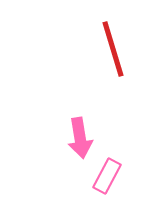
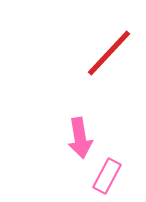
red line: moved 4 px left, 4 px down; rotated 60 degrees clockwise
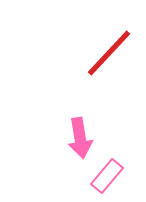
pink rectangle: rotated 12 degrees clockwise
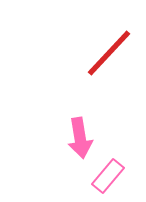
pink rectangle: moved 1 px right
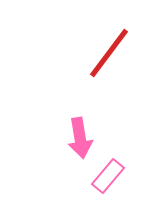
red line: rotated 6 degrees counterclockwise
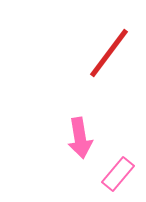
pink rectangle: moved 10 px right, 2 px up
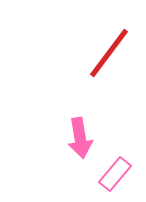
pink rectangle: moved 3 px left
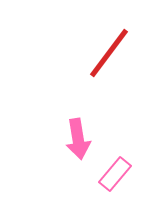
pink arrow: moved 2 px left, 1 px down
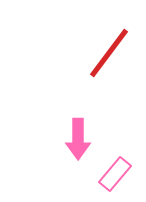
pink arrow: rotated 9 degrees clockwise
